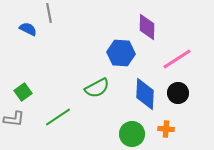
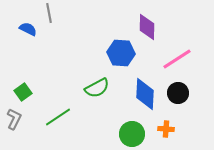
gray L-shape: rotated 70 degrees counterclockwise
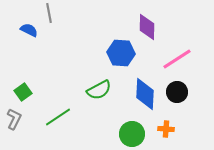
blue semicircle: moved 1 px right, 1 px down
green semicircle: moved 2 px right, 2 px down
black circle: moved 1 px left, 1 px up
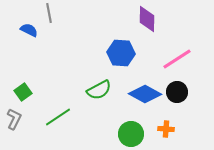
purple diamond: moved 8 px up
blue diamond: rotated 64 degrees counterclockwise
green circle: moved 1 px left
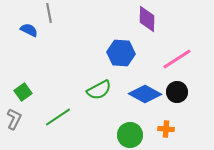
green circle: moved 1 px left, 1 px down
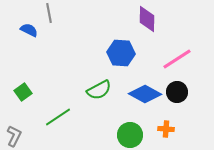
gray L-shape: moved 17 px down
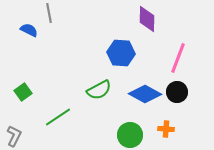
pink line: moved 1 px right, 1 px up; rotated 36 degrees counterclockwise
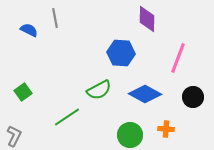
gray line: moved 6 px right, 5 px down
black circle: moved 16 px right, 5 px down
green line: moved 9 px right
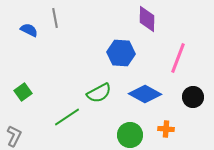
green semicircle: moved 3 px down
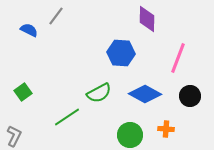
gray line: moved 1 px right, 2 px up; rotated 48 degrees clockwise
black circle: moved 3 px left, 1 px up
